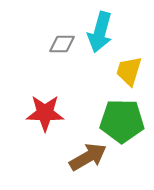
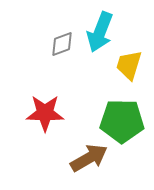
cyan arrow: rotated 6 degrees clockwise
gray diamond: rotated 20 degrees counterclockwise
yellow trapezoid: moved 6 px up
brown arrow: moved 1 px right, 1 px down
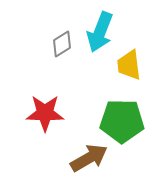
gray diamond: rotated 12 degrees counterclockwise
yellow trapezoid: rotated 24 degrees counterclockwise
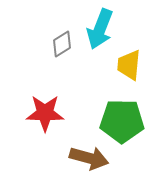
cyan arrow: moved 3 px up
yellow trapezoid: rotated 12 degrees clockwise
brown arrow: rotated 45 degrees clockwise
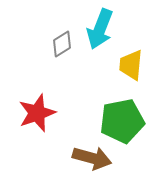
yellow trapezoid: moved 2 px right
red star: moved 8 px left; rotated 21 degrees counterclockwise
green pentagon: rotated 12 degrees counterclockwise
brown arrow: moved 3 px right
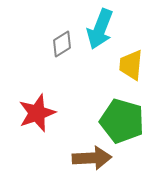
green pentagon: rotated 27 degrees clockwise
brown arrow: rotated 18 degrees counterclockwise
